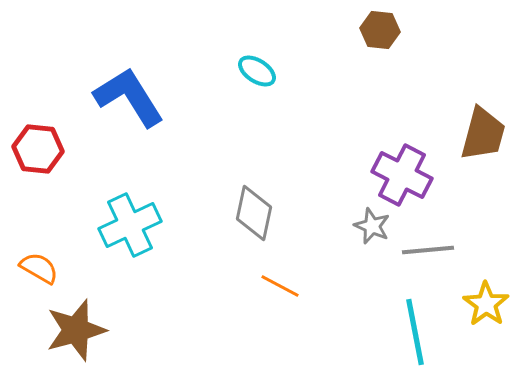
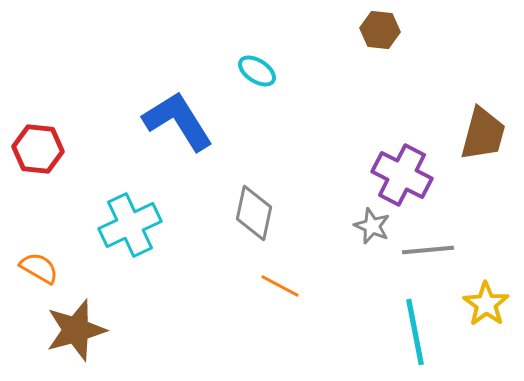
blue L-shape: moved 49 px right, 24 px down
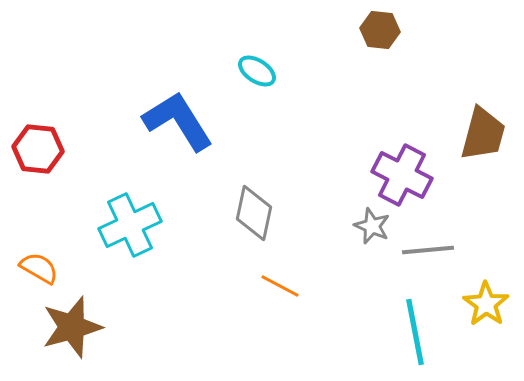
brown star: moved 4 px left, 3 px up
